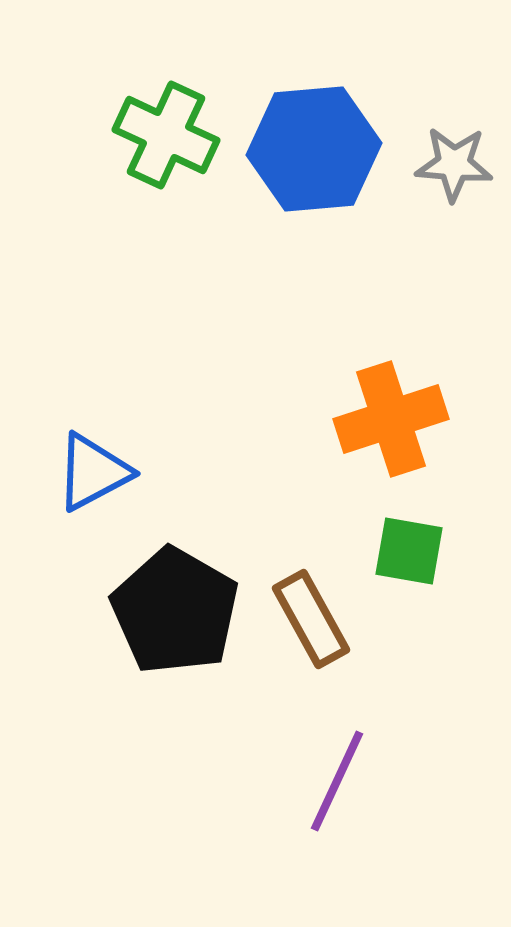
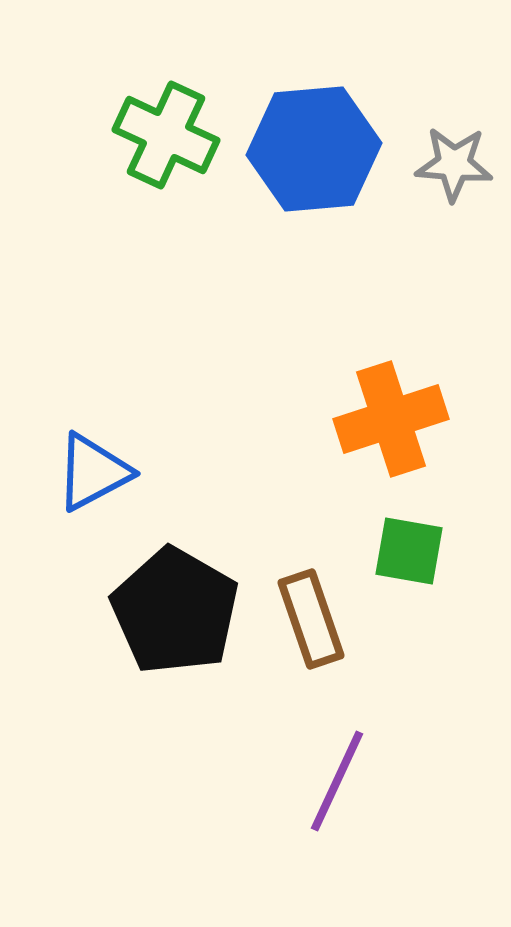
brown rectangle: rotated 10 degrees clockwise
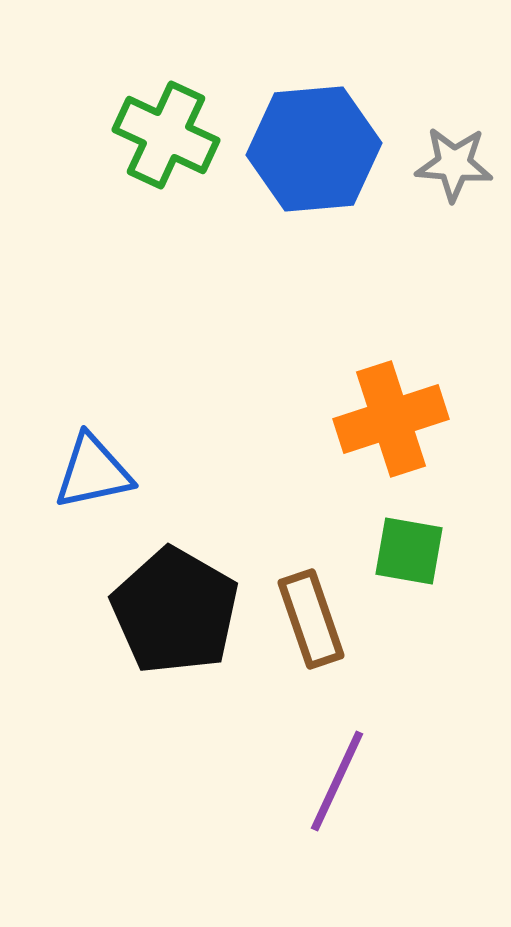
blue triangle: rotated 16 degrees clockwise
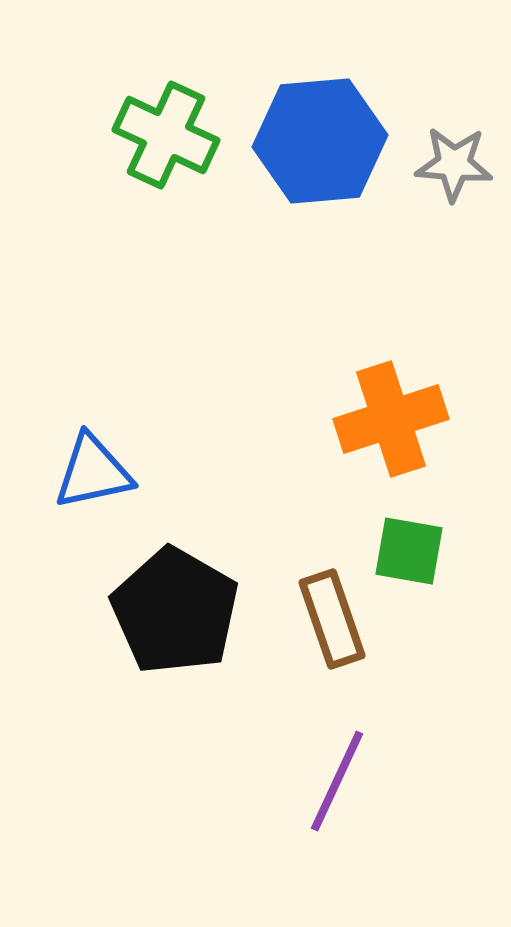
blue hexagon: moved 6 px right, 8 px up
brown rectangle: moved 21 px right
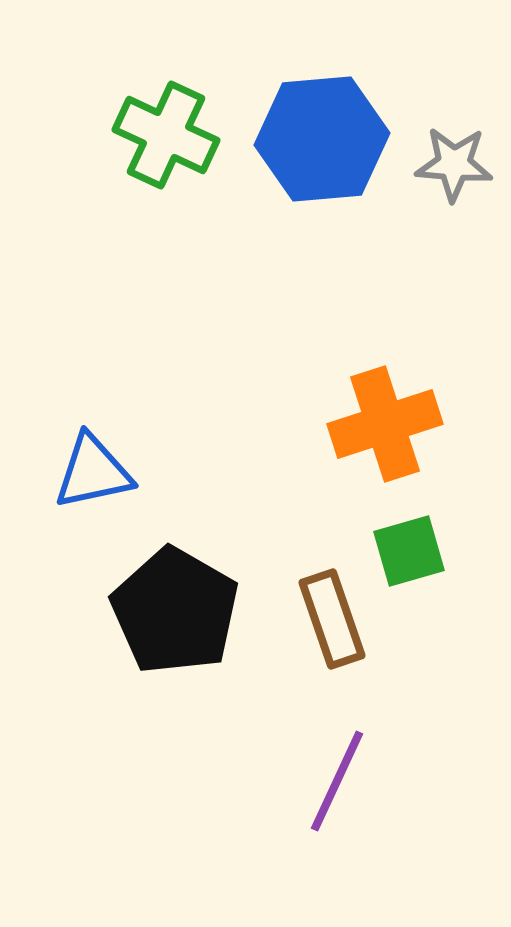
blue hexagon: moved 2 px right, 2 px up
orange cross: moved 6 px left, 5 px down
green square: rotated 26 degrees counterclockwise
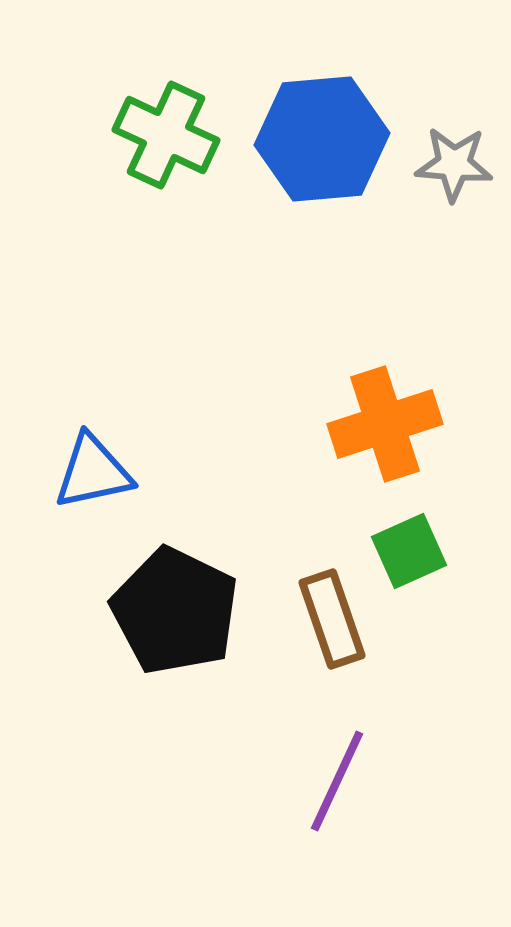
green square: rotated 8 degrees counterclockwise
black pentagon: rotated 4 degrees counterclockwise
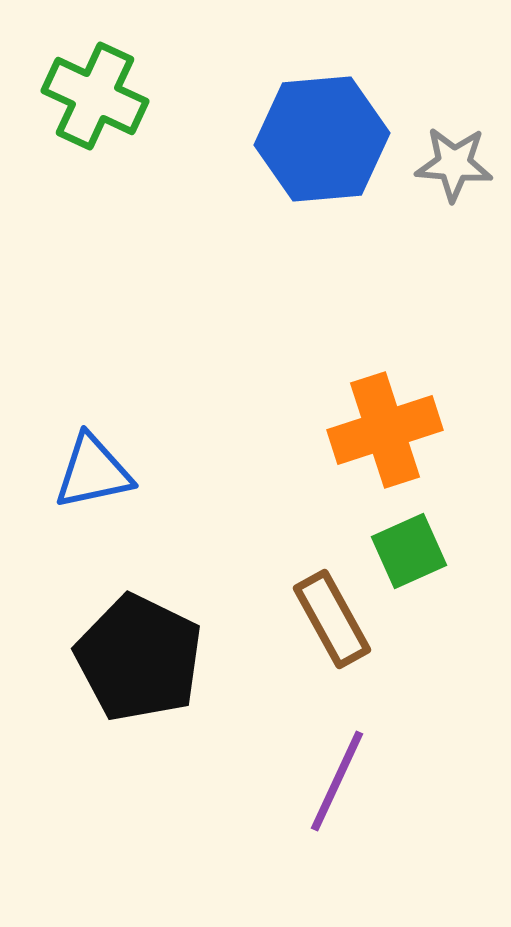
green cross: moved 71 px left, 39 px up
orange cross: moved 6 px down
black pentagon: moved 36 px left, 47 px down
brown rectangle: rotated 10 degrees counterclockwise
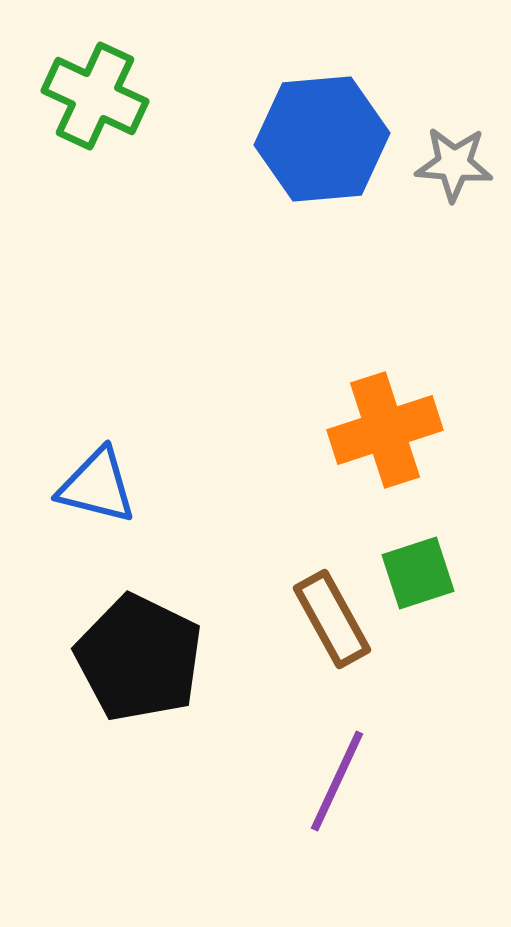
blue triangle: moved 4 px right, 14 px down; rotated 26 degrees clockwise
green square: moved 9 px right, 22 px down; rotated 6 degrees clockwise
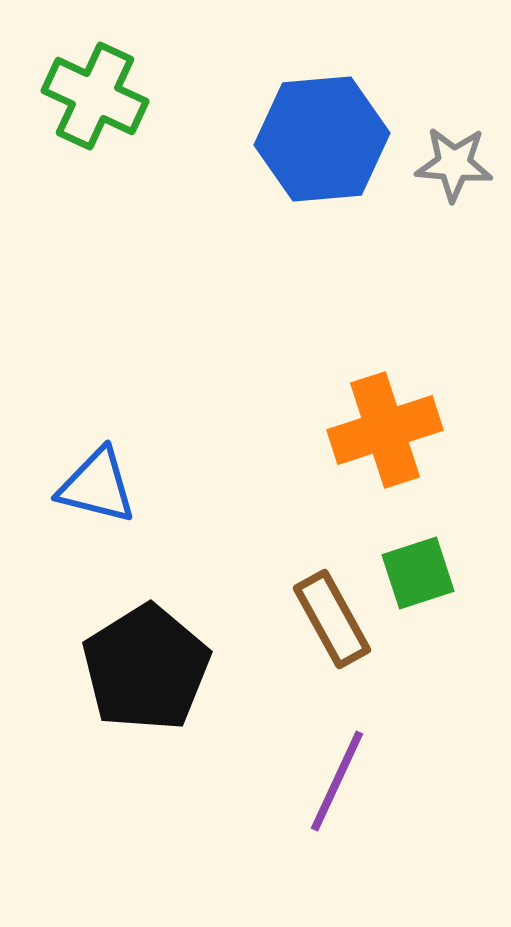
black pentagon: moved 7 px right, 10 px down; rotated 14 degrees clockwise
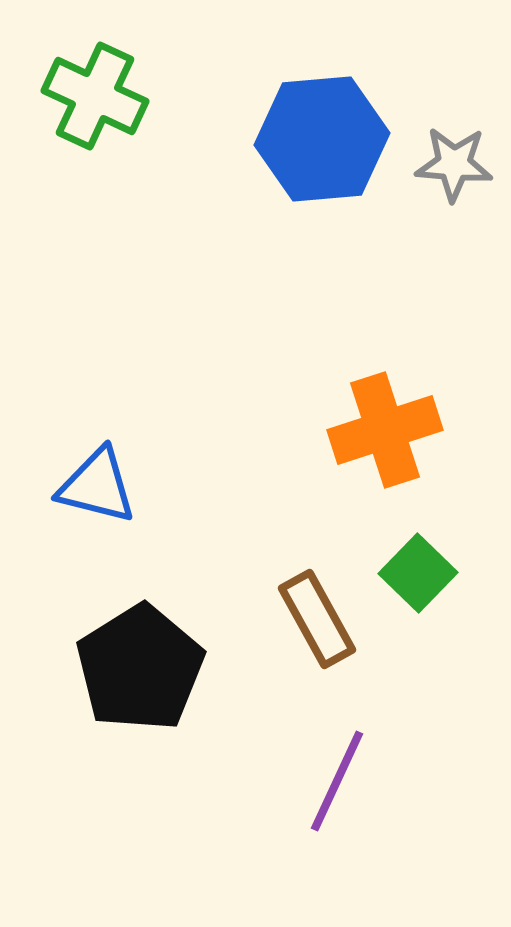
green square: rotated 28 degrees counterclockwise
brown rectangle: moved 15 px left
black pentagon: moved 6 px left
